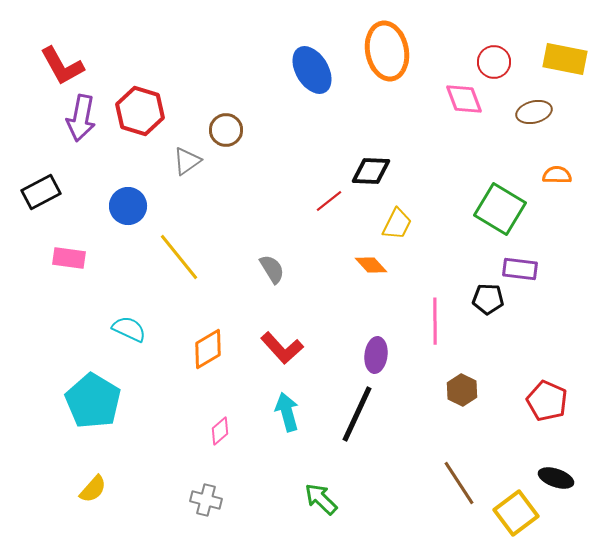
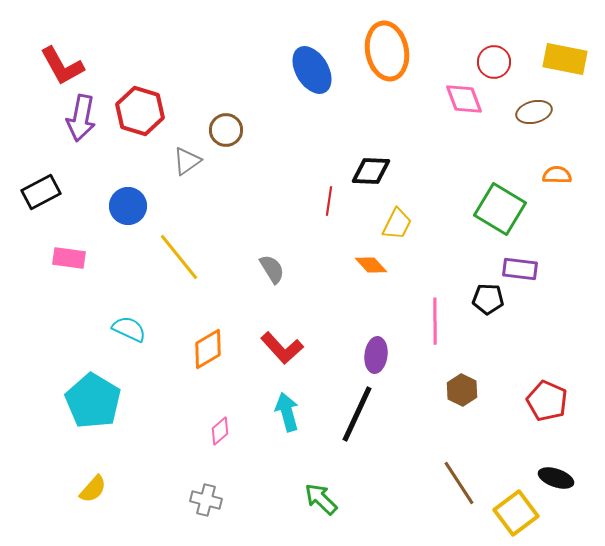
red line at (329, 201): rotated 44 degrees counterclockwise
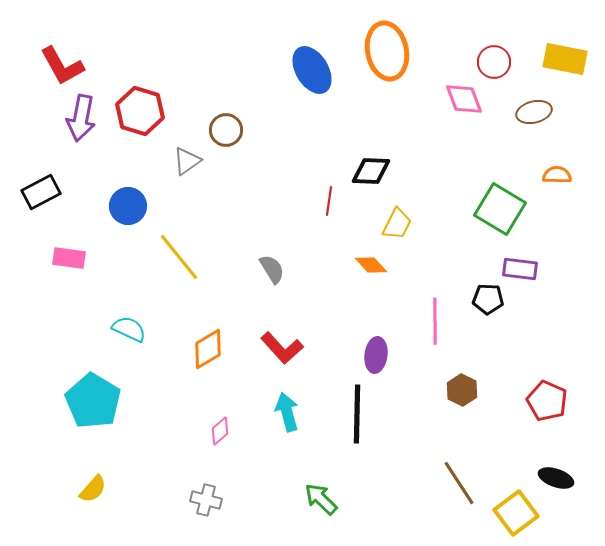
black line at (357, 414): rotated 24 degrees counterclockwise
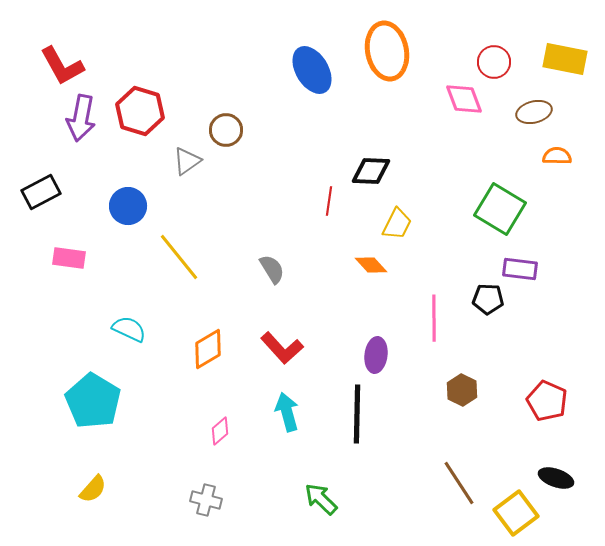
orange semicircle at (557, 175): moved 19 px up
pink line at (435, 321): moved 1 px left, 3 px up
